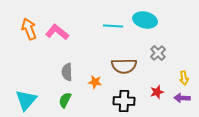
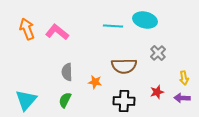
orange arrow: moved 2 px left
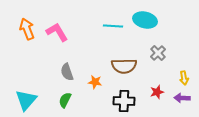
pink L-shape: rotated 20 degrees clockwise
gray semicircle: rotated 18 degrees counterclockwise
